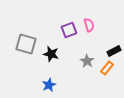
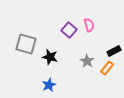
purple square: rotated 28 degrees counterclockwise
black star: moved 1 px left, 3 px down
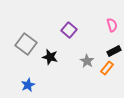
pink semicircle: moved 23 px right
gray square: rotated 20 degrees clockwise
blue star: moved 21 px left
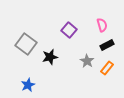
pink semicircle: moved 10 px left
black rectangle: moved 7 px left, 6 px up
black star: rotated 28 degrees counterclockwise
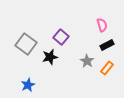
purple square: moved 8 px left, 7 px down
